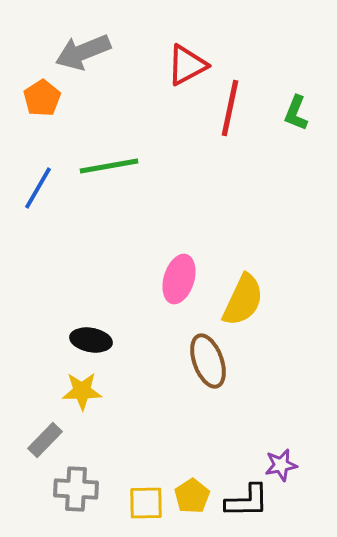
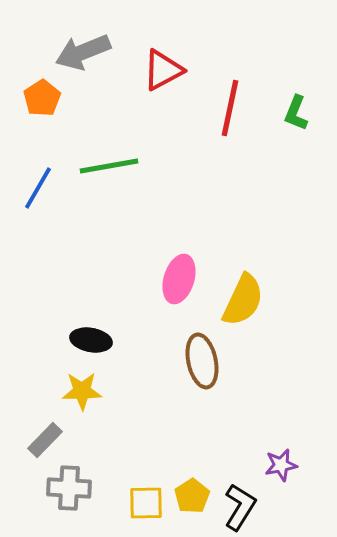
red triangle: moved 24 px left, 5 px down
brown ellipse: moved 6 px left; rotated 8 degrees clockwise
gray cross: moved 7 px left, 1 px up
black L-shape: moved 7 px left, 6 px down; rotated 57 degrees counterclockwise
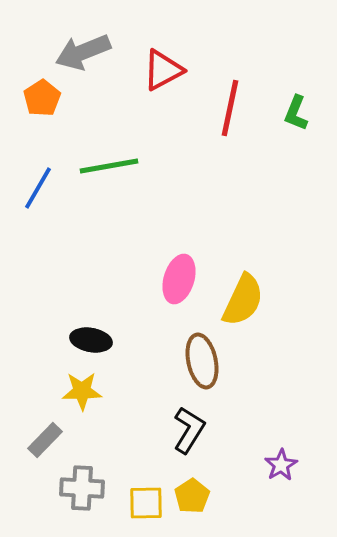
purple star: rotated 20 degrees counterclockwise
gray cross: moved 13 px right
black L-shape: moved 51 px left, 77 px up
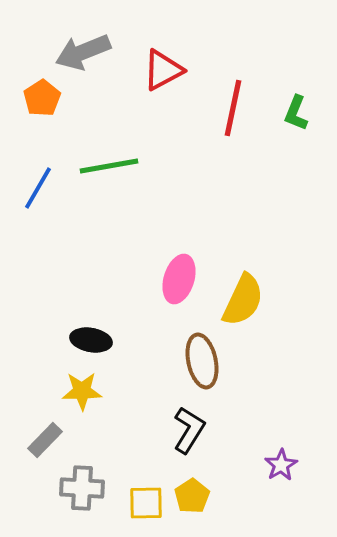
red line: moved 3 px right
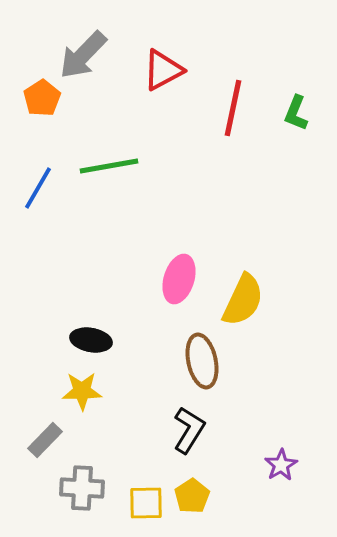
gray arrow: moved 3 px down; rotated 24 degrees counterclockwise
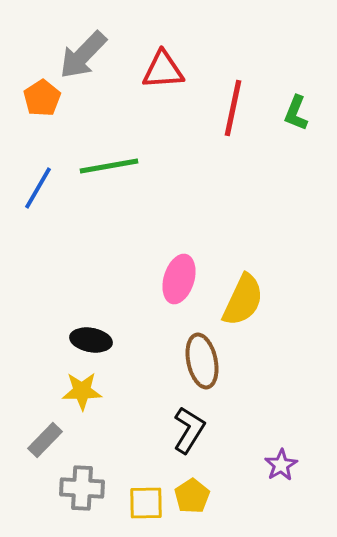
red triangle: rotated 24 degrees clockwise
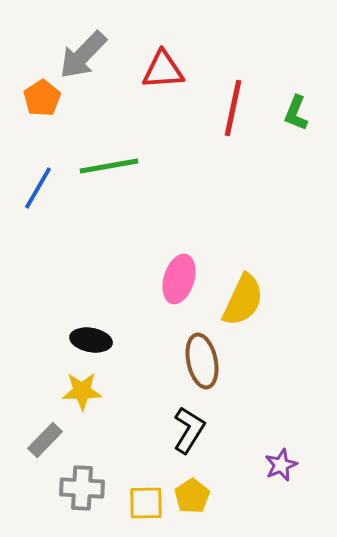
purple star: rotated 8 degrees clockwise
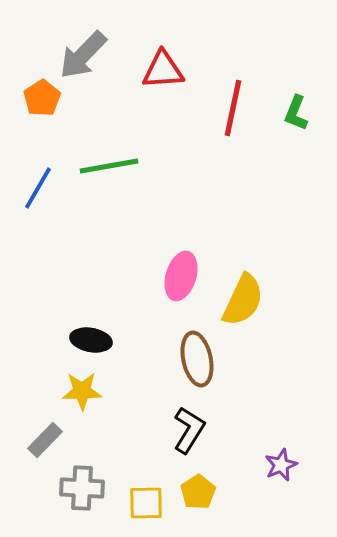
pink ellipse: moved 2 px right, 3 px up
brown ellipse: moved 5 px left, 2 px up
yellow pentagon: moved 6 px right, 4 px up
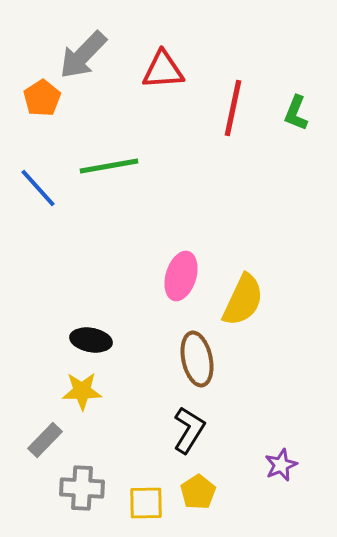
blue line: rotated 72 degrees counterclockwise
